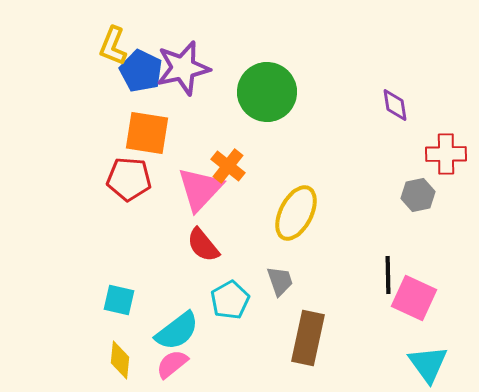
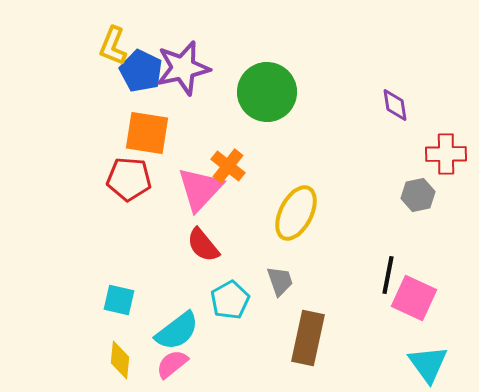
black line: rotated 12 degrees clockwise
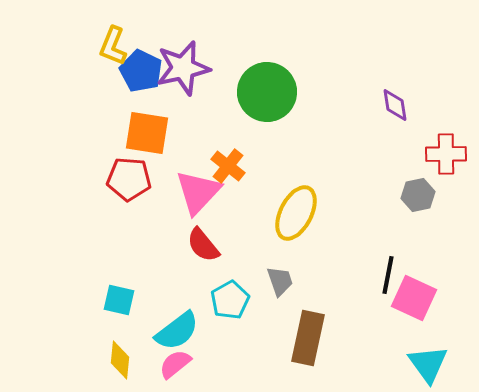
pink triangle: moved 2 px left, 3 px down
pink semicircle: moved 3 px right
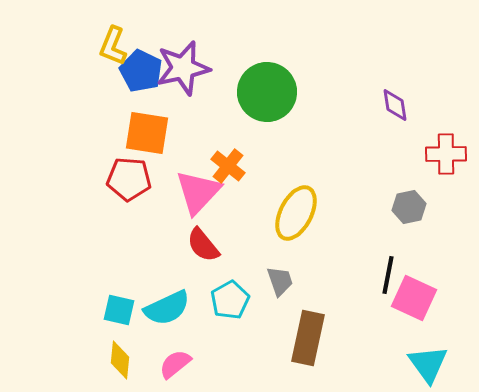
gray hexagon: moved 9 px left, 12 px down
cyan square: moved 10 px down
cyan semicircle: moved 10 px left, 23 px up; rotated 12 degrees clockwise
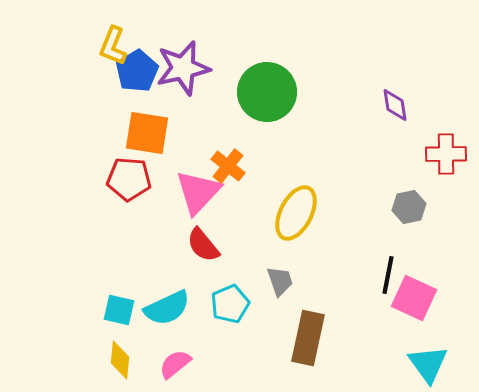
blue pentagon: moved 4 px left; rotated 15 degrees clockwise
cyan pentagon: moved 4 px down; rotated 6 degrees clockwise
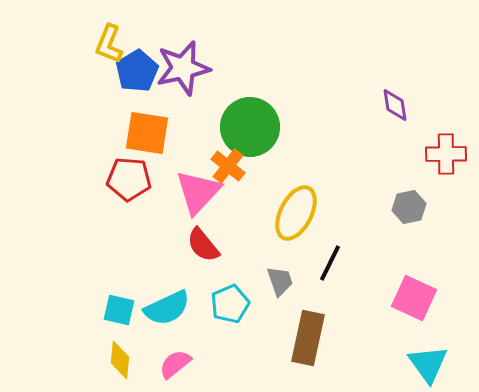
yellow L-shape: moved 4 px left, 2 px up
green circle: moved 17 px left, 35 px down
black line: moved 58 px left, 12 px up; rotated 15 degrees clockwise
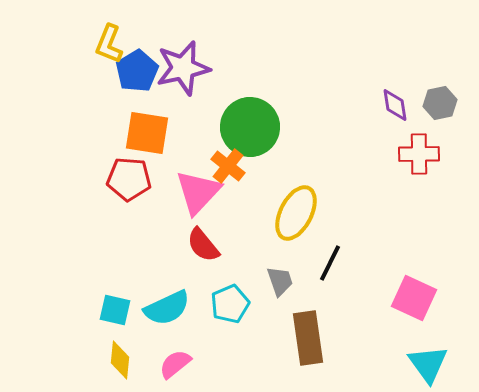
red cross: moved 27 px left
gray hexagon: moved 31 px right, 104 px up
cyan square: moved 4 px left
brown rectangle: rotated 20 degrees counterclockwise
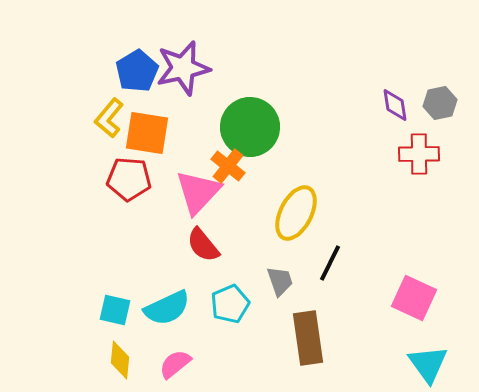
yellow L-shape: moved 74 px down; rotated 18 degrees clockwise
